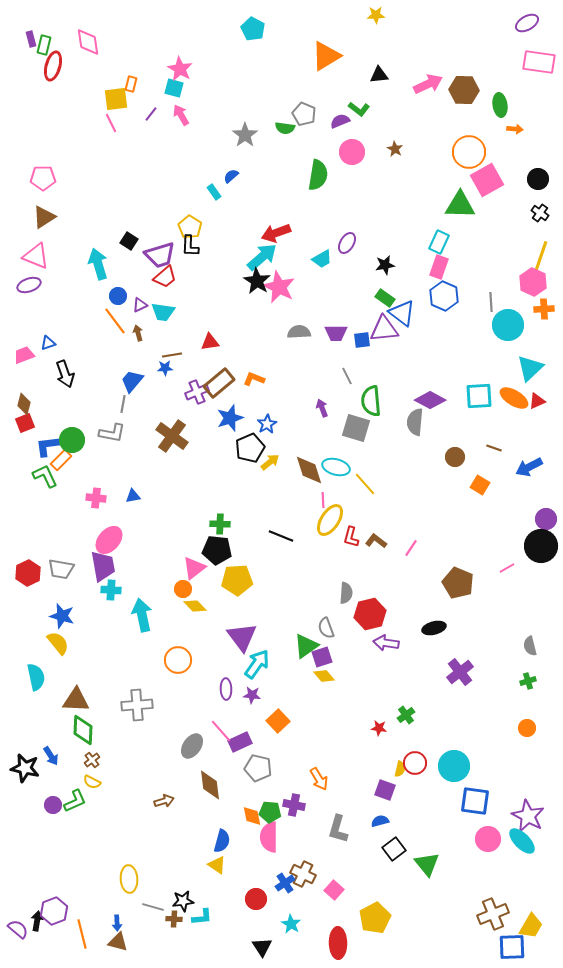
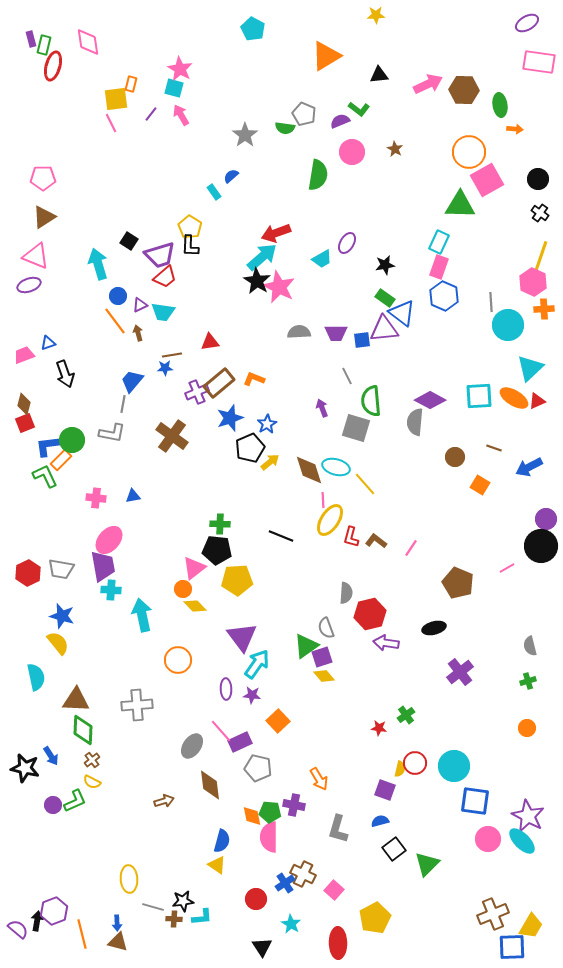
green triangle at (427, 864): rotated 24 degrees clockwise
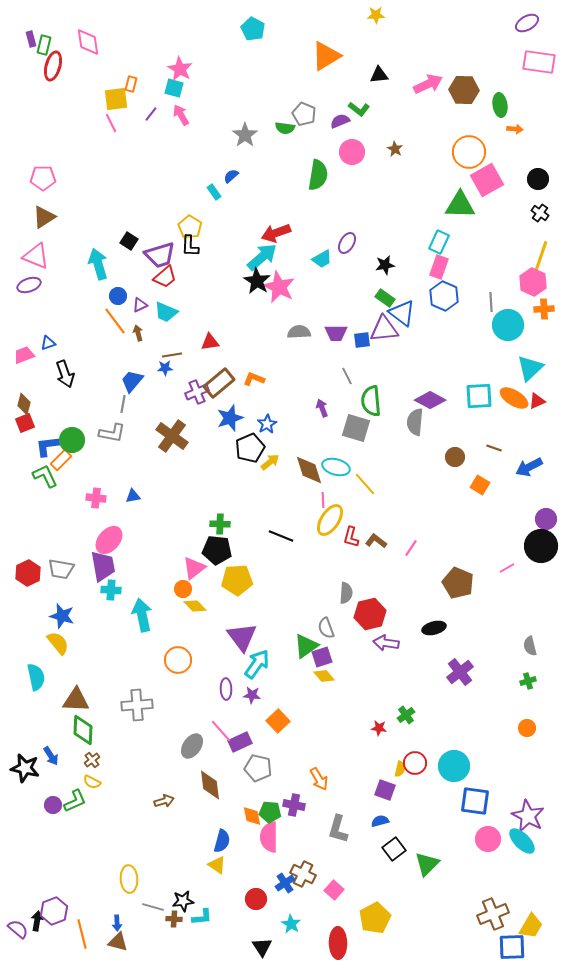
cyan trapezoid at (163, 312): moved 3 px right; rotated 15 degrees clockwise
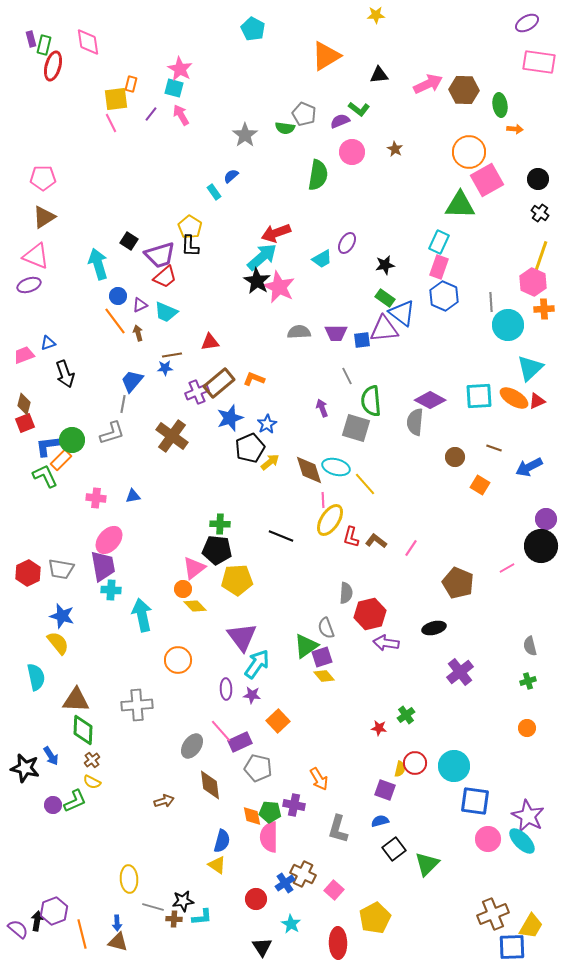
gray L-shape at (112, 433): rotated 28 degrees counterclockwise
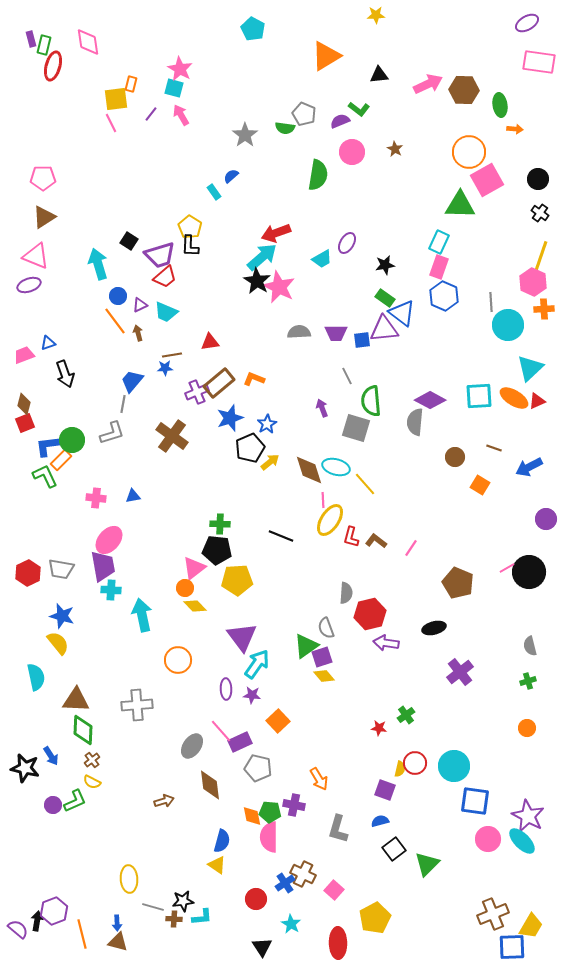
black circle at (541, 546): moved 12 px left, 26 px down
orange circle at (183, 589): moved 2 px right, 1 px up
